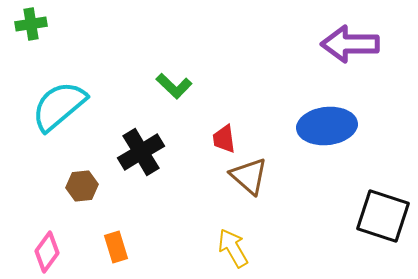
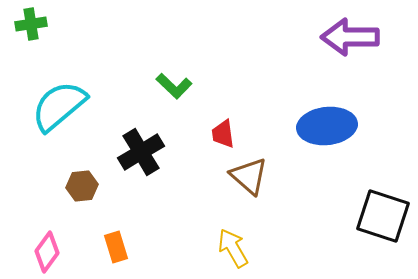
purple arrow: moved 7 px up
red trapezoid: moved 1 px left, 5 px up
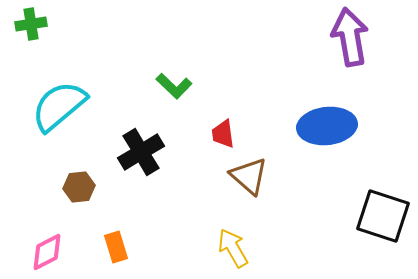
purple arrow: rotated 80 degrees clockwise
brown hexagon: moved 3 px left, 1 px down
pink diamond: rotated 27 degrees clockwise
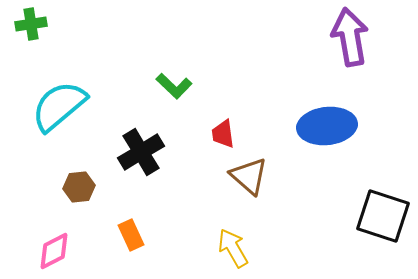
orange rectangle: moved 15 px right, 12 px up; rotated 8 degrees counterclockwise
pink diamond: moved 7 px right, 1 px up
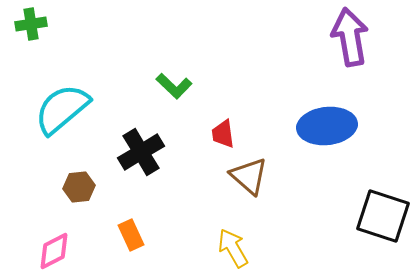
cyan semicircle: moved 3 px right, 3 px down
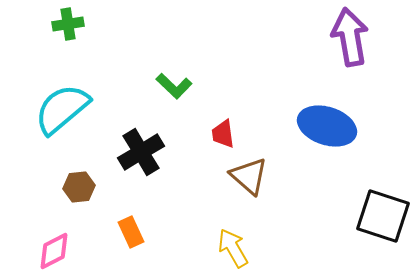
green cross: moved 37 px right
blue ellipse: rotated 24 degrees clockwise
orange rectangle: moved 3 px up
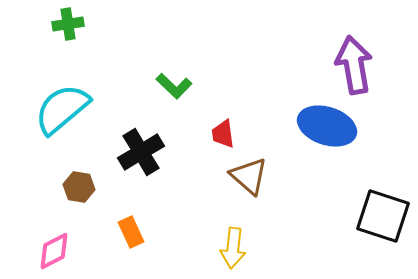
purple arrow: moved 4 px right, 28 px down
brown hexagon: rotated 16 degrees clockwise
yellow arrow: rotated 144 degrees counterclockwise
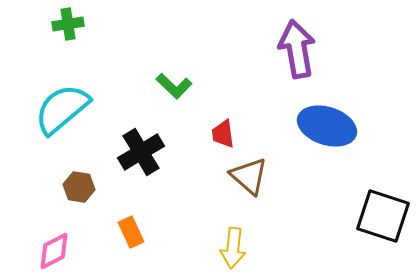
purple arrow: moved 57 px left, 16 px up
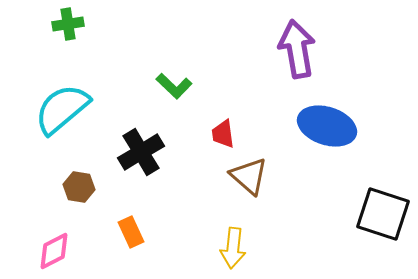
black square: moved 2 px up
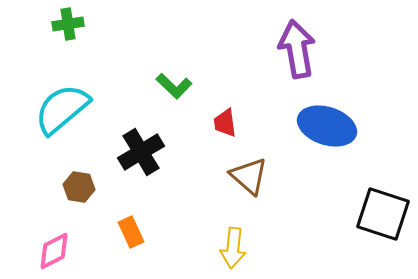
red trapezoid: moved 2 px right, 11 px up
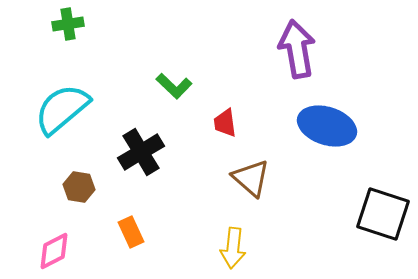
brown triangle: moved 2 px right, 2 px down
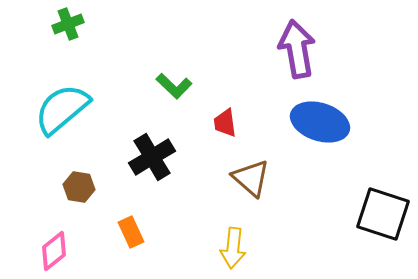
green cross: rotated 12 degrees counterclockwise
blue ellipse: moved 7 px left, 4 px up
black cross: moved 11 px right, 5 px down
pink diamond: rotated 12 degrees counterclockwise
